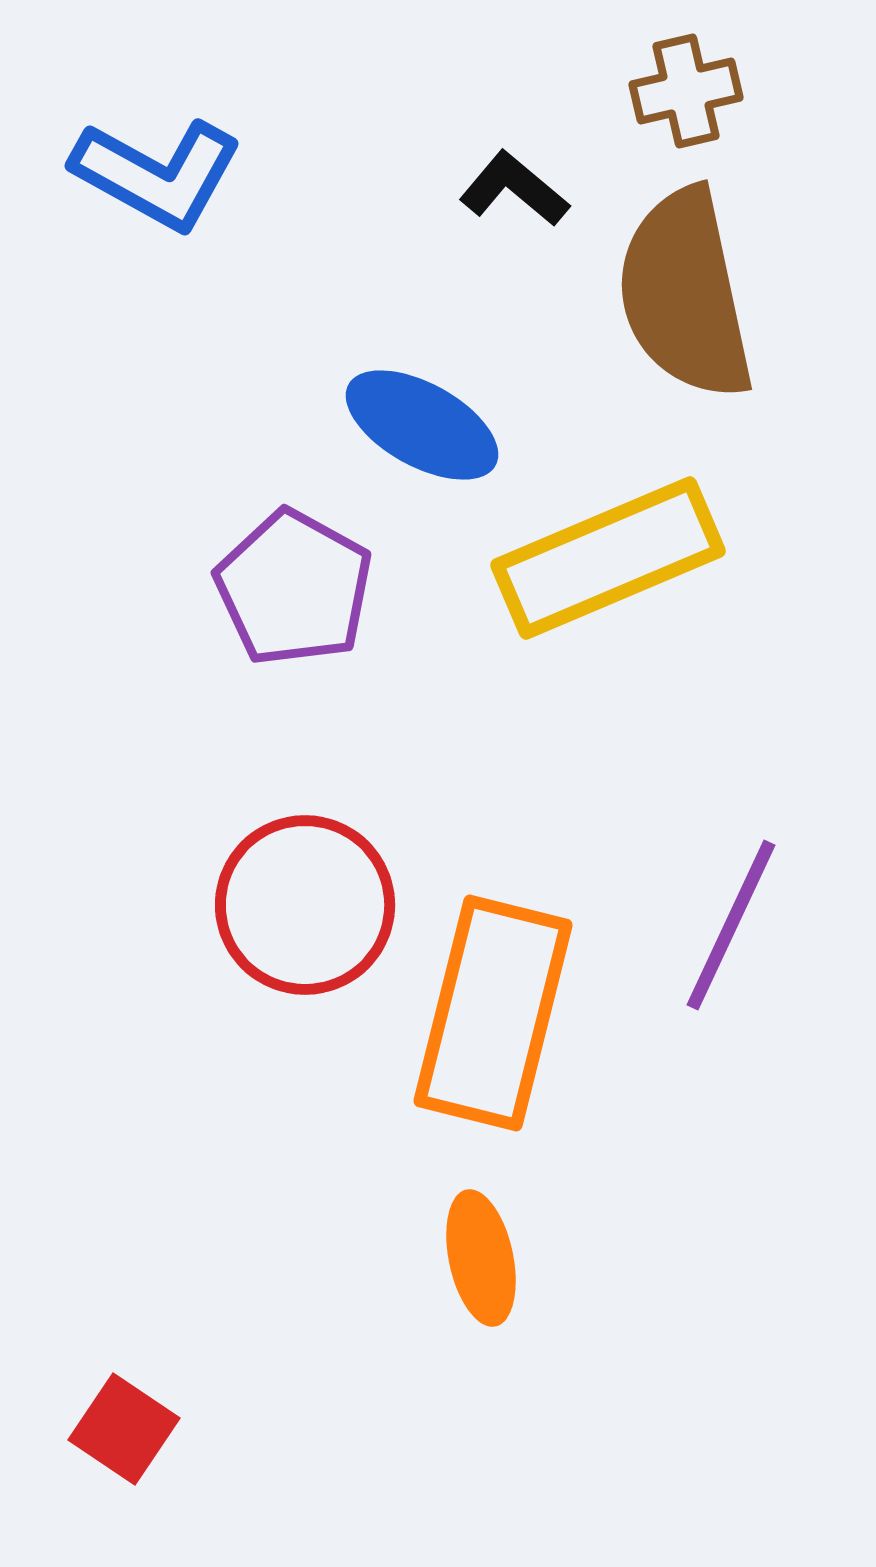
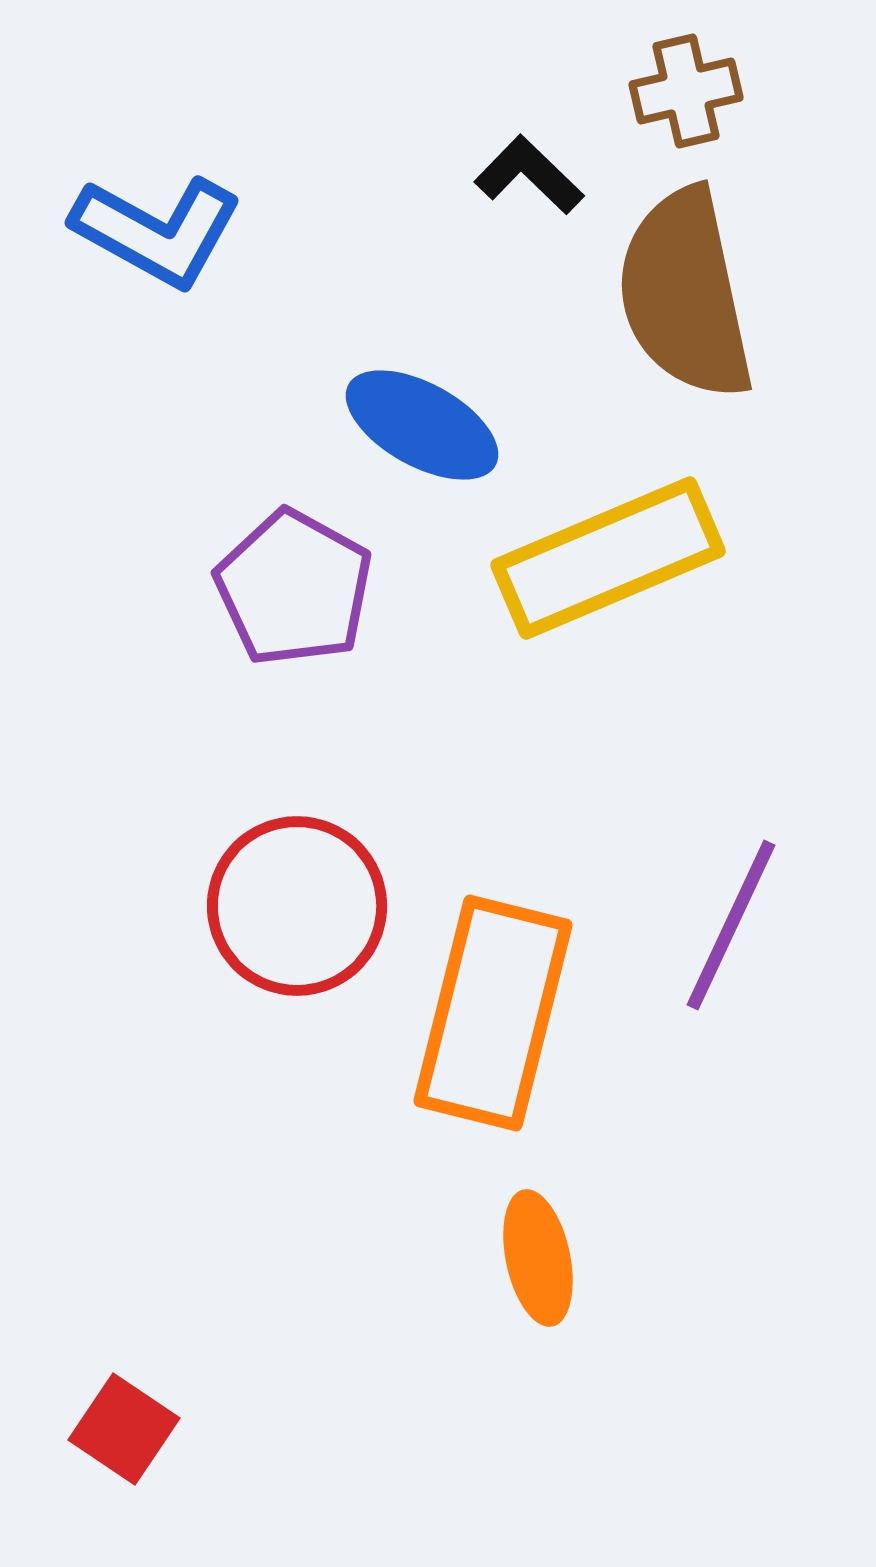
blue L-shape: moved 57 px down
black L-shape: moved 15 px right, 14 px up; rotated 4 degrees clockwise
red circle: moved 8 px left, 1 px down
orange ellipse: moved 57 px right
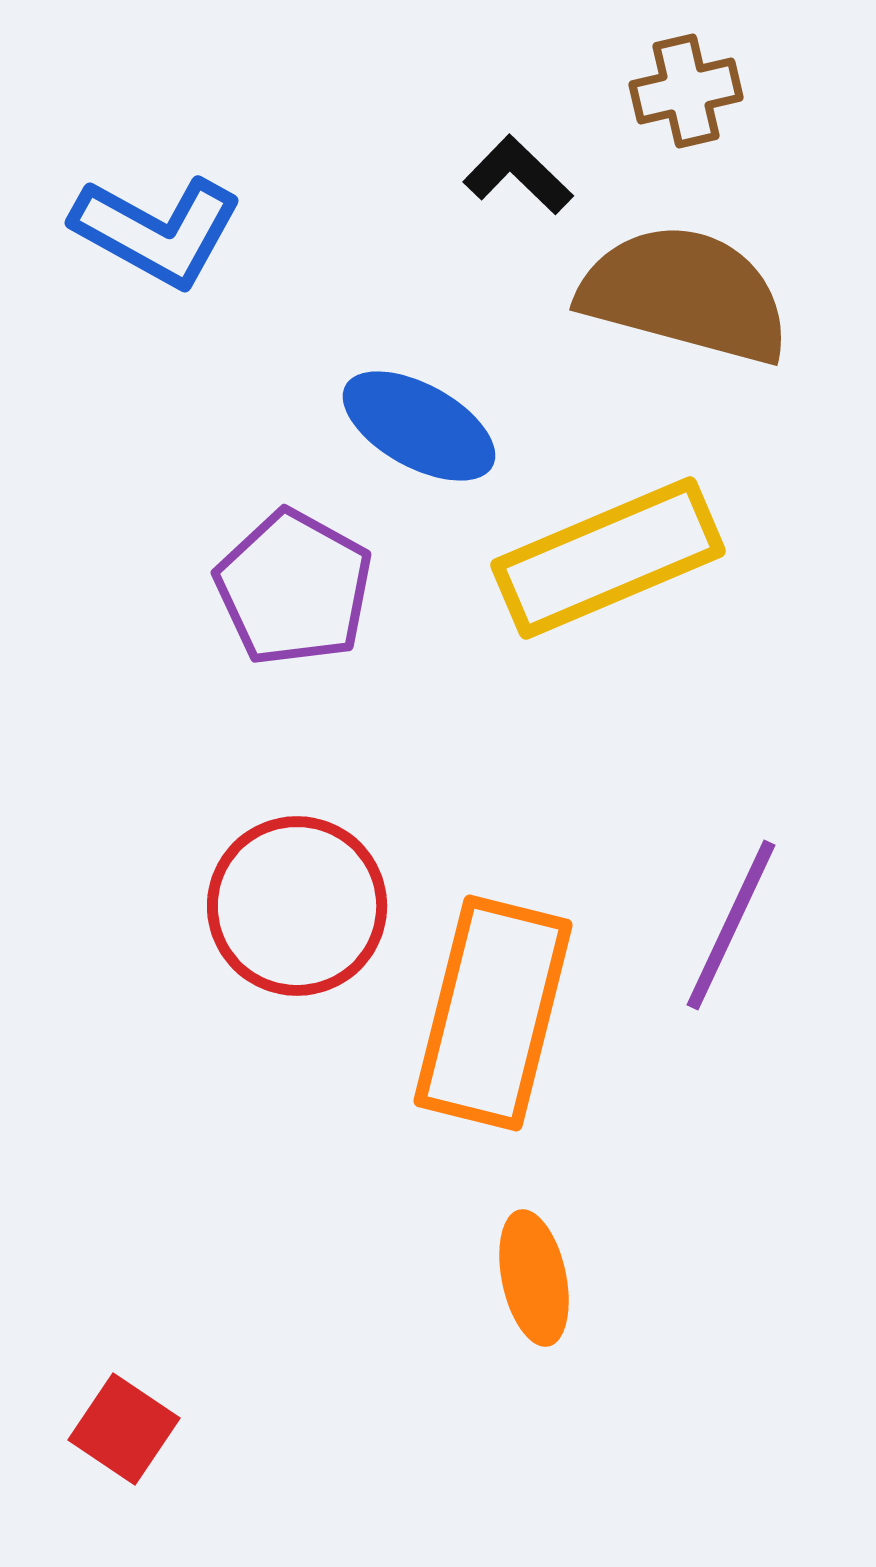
black L-shape: moved 11 px left
brown semicircle: rotated 117 degrees clockwise
blue ellipse: moved 3 px left, 1 px down
orange ellipse: moved 4 px left, 20 px down
